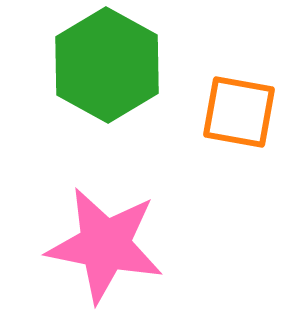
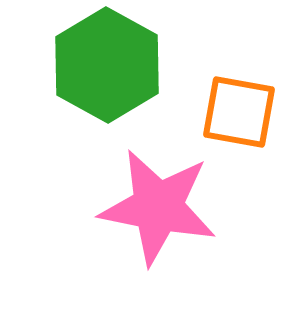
pink star: moved 53 px right, 38 px up
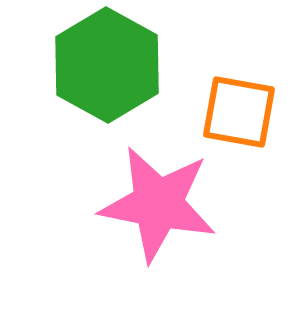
pink star: moved 3 px up
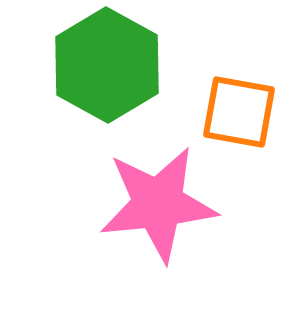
pink star: rotated 17 degrees counterclockwise
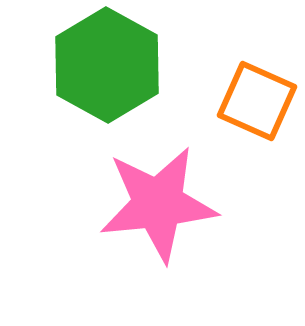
orange square: moved 18 px right, 11 px up; rotated 14 degrees clockwise
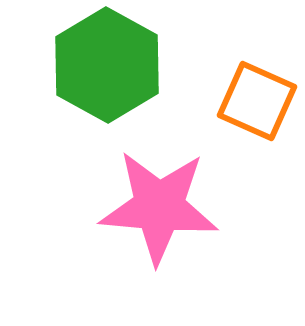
pink star: moved 1 px right, 3 px down; rotated 11 degrees clockwise
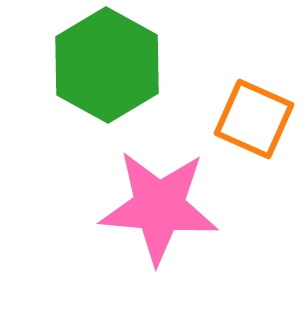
orange square: moved 3 px left, 18 px down
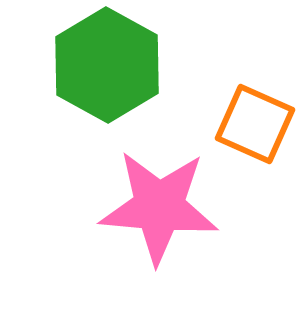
orange square: moved 1 px right, 5 px down
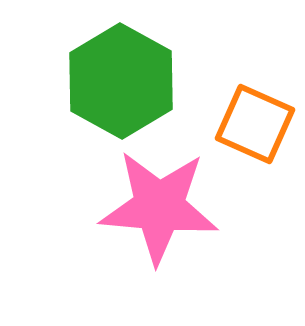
green hexagon: moved 14 px right, 16 px down
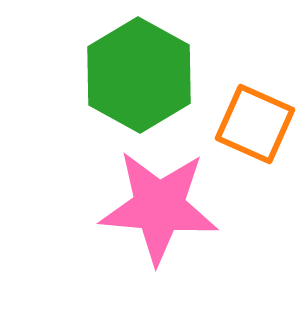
green hexagon: moved 18 px right, 6 px up
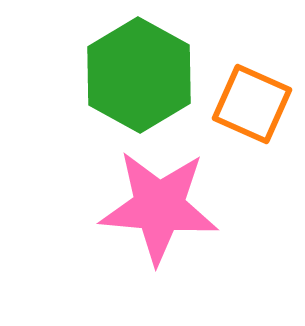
orange square: moved 3 px left, 20 px up
